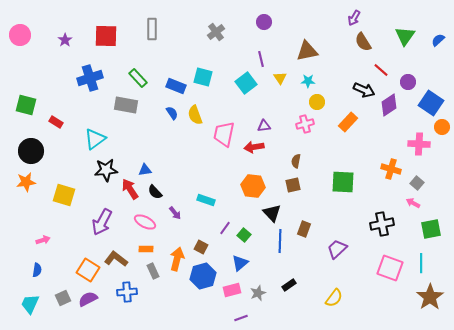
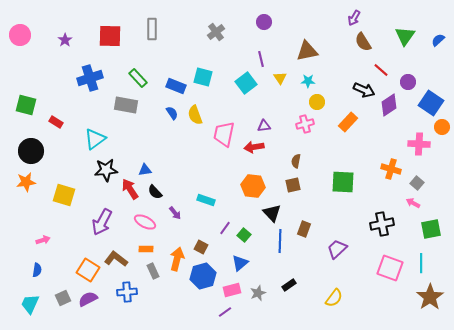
red square at (106, 36): moved 4 px right
purple line at (241, 318): moved 16 px left, 6 px up; rotated 16 degrees counterclockwise
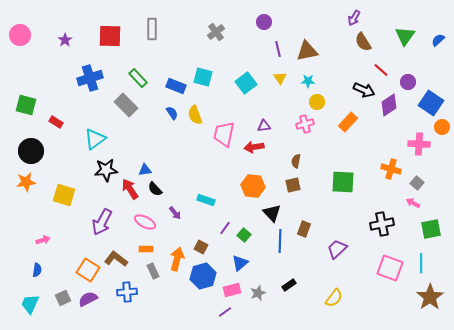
purple line at (261, 59): moved 17 px right, 10 px up
gray rectangle at (126, 105): rotated 35 degrees clockwise
black semicircle at (155, 192): moved 3 px up
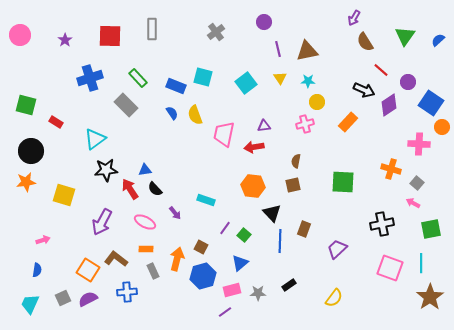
brown semicircle at (363, 42): moved 2 px right
gray star at (258, 293): rotated 21 degrees clockwise
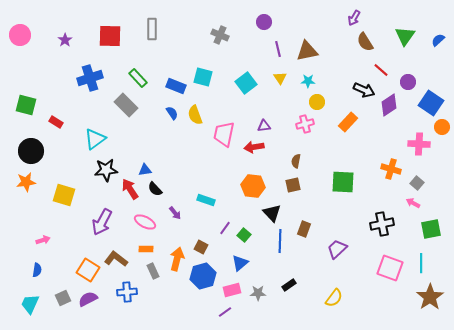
gray cross at (216, 32): moved 4 px right, 3 px down; rotated 30 degrees counterclockwise
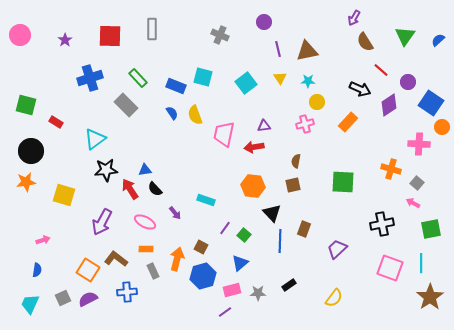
black arrow at (364, 90): moved 4 px left, 1 px up
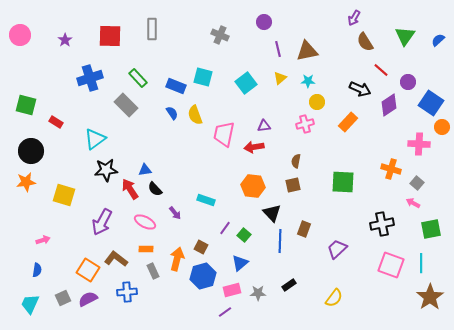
yellow triangle at (280, 78): rotated 24 degrees clockwise
pink square at (390, 268): moved 1 px right, 3 px up
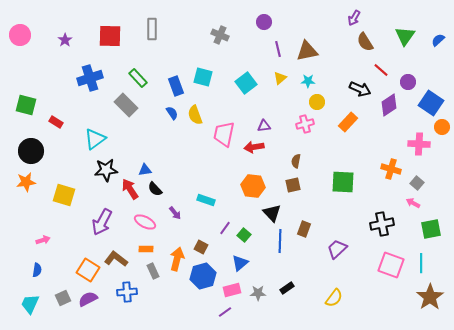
blue rectangle at (176, 86): rotated 48 degrees clockwise
black rectangle at (289, 285): moved 2 px left, 3 px down
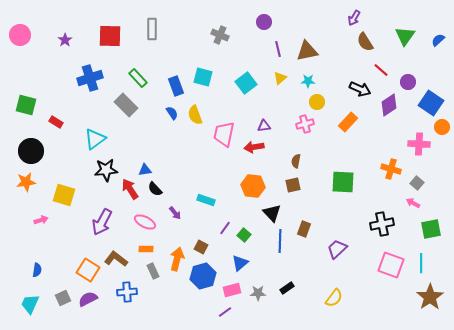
pink arrow at (43, 240): moved 2 px left, 20 px up
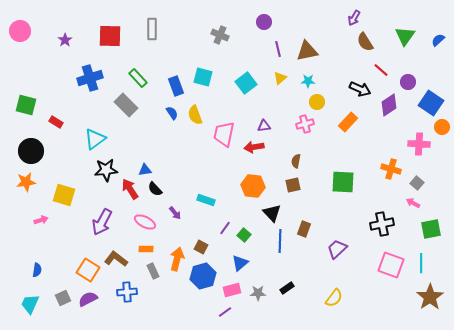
pink circle at (20, 35): moved 4 px up
